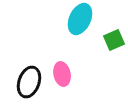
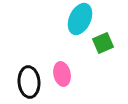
green square: moved 11 px left, 3 px down
black ellipse: rotated 24 degrees counterclockwise
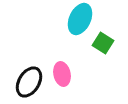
green square: rotated 35 degrees counterclockwise
black ellipse: rotated 36 degrees clockwise
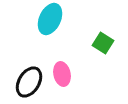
cyan ellipse: moved 30 px left
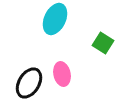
cyan ellipse: moved 5 px right
black ellipse: moved 1 px down
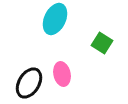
green square: moved 1 px left
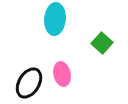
cyan ellipse: rotated 20 degrees counterclockwise
green square: rotated 10 degrees clockwise
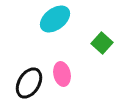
cyan ellipse: rotated 48 degrees clockwise
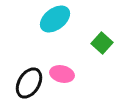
pink ellipse: rotated 65 degrees counterclockwise
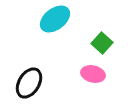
pink ellipse: moved 31 px right
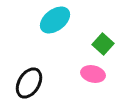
cyan ellipse: moved 1 px down
green square: moved 1 px right, 1 px down
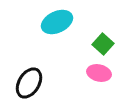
cyan ellipse: moved 2 px right, 2 px down; rotated 12 degrees clockwise
pink ellipse: moved 6 px right, 1 px up
